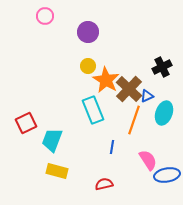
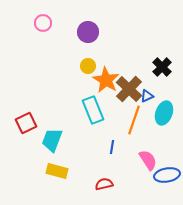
pink circle: moved 2 px left, 7 px down
black cross: rotated 18 degrees counterclockwise
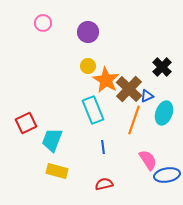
blue line: moved 9 px left; rotated 16 degrees counterclockwise
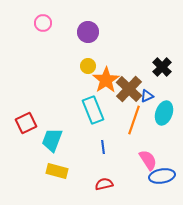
orange star: rotated 8 degrees clockwise
blue ellipse: moved 5 px left, 1 px down
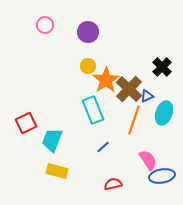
pink circle: moved 2 px right, 2 px down
blue line: rotated 56 degrees clockwise
red semicircle: moved 9 px right
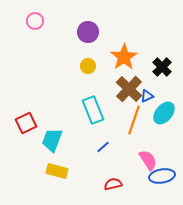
pink circle: moved 10 px left, 4 px up
orange star: moved 18 px right, 23 px up
cyan ellipse: rotated 20 degrees clockwise
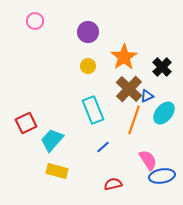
cyan trapezoid: rotated 20 degrees clockwise
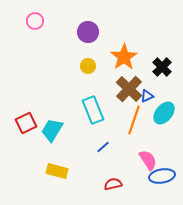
cyan trapezoid: moved 10 px up; rotated 10 degrees counterclockwise
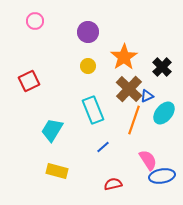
red square: moved 3 px right, 42 px up
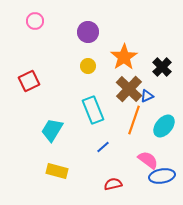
cyan ellipse: moved 13 px down
pink semicircle: rotated 20 degrees counterclockwise
